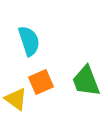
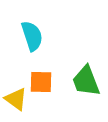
cyan semicircle: moved 3 px right, 5 px up
orange square: rotated 25 degrees clockwise
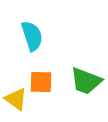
green trapezoid: rotated 48 degrees counterclockwise
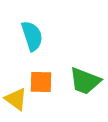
green trapezoid: moved 1 px left
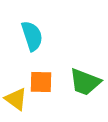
green trapezoid: moved 1 px down
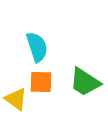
cyan semicircle: moved 5 px right, 11 px down
green trapezoid: rotated 12 degrees clockwise
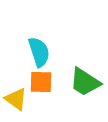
cyan semicircle: moved 2 px right, 5 px down
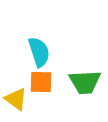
green trapezoid: rotated 36 degrees counterclockwise
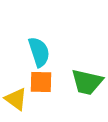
green trapezoid: moved 2 px right; rotated 16 degrees clockwise
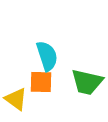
cyan semicircle: moved 8 px right, 4 px down
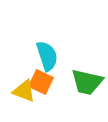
orange square: rotated 25 degrees clockwise
yellow triangle: moved 8 px right, 8 px up; rotated 15 degrees counterclockwise
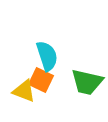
orange square: moved 2 px up
